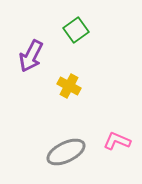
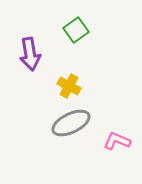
purple arrow: moved 1 px left, 2 px up; rotated 36 degrees counterclockwise
gray ellipse: moved 5 px right, 29 px up
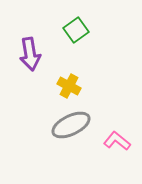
gray ellipse: moved 2 px down
pink L-shape: rotated 16 degrees clockwise
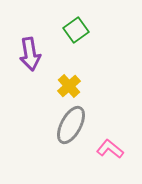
yellow cross: rotated 20 degrees clockwise
gray ellipse: rotated 36 degrees counterclockwise
pink L-shape: moved 7 px left, 8 px down
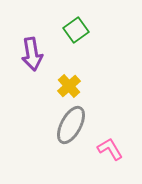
purple arrow: moved 2 px right
pink L-shape: rotated 20 degrees clockwise
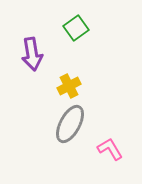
green square: moved 2 px up
yellow cross: rotated 15 degrees clockwise
gray ellipse: moved 1 px left, 1 px up
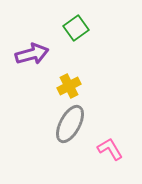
purple arrow: rotated 96 degrees counterclockwise
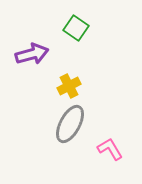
green square: rotated 20 degrees counterclockwise
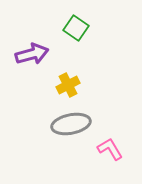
yellow cross: moved 1 px left, 1 px up
gray ellipse: moved 1 px right; rotated 51 degrees clockwise
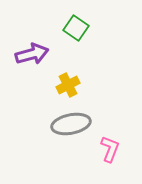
pink L-shape: rotated 52 degrees clockwise
